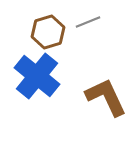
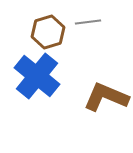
gray line: rotated 15 degrees clockwise
brown L-shape: rotated 42 degrees counterclockwise
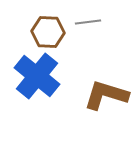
brown hexagon: rotated 20 degrees clockwise
brown L-shape: moved 2 px up; rotated 6 degrees counterclockwise
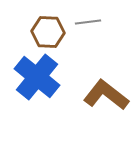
blue cross: moved 1 px down
brown L-shape: rotated 21 degrees clockwise
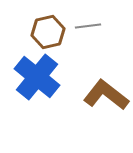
gray line: moved 4 px down
brown hexagon: rotated 16 degrees counterclockwise
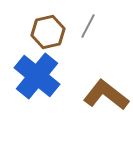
gray line: rotated 55 degrees counterclockwise
blue cross: moved 1 px up
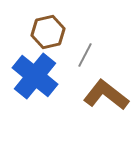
gray line: moved 3 px left, 29 px down
blue cross: moved 2 px left
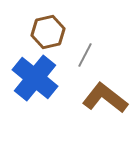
blue cross: moved 2 px down
brown L-shape: moved 1 px left, 3 px down
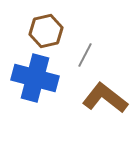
brown hexagon: moved 2 px left, 1 px up
blue cross: rotated 24 degrees counterclockwise
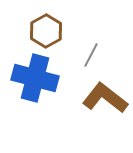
brown hexagon: rotated 16 degrees counterclockwise
gray line: moved 6 px right
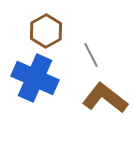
gray line: rotated 55 degrees counterclockwise
blue cross: rotated 9 degrees clockwise
